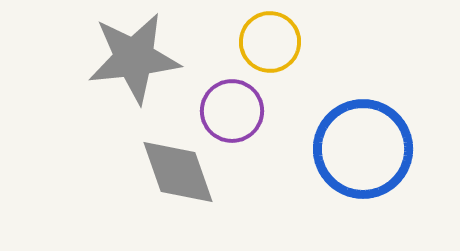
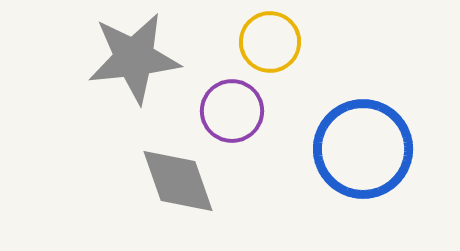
gray diamond: moved 9 px down
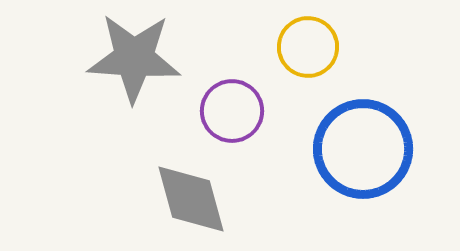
yellow circle: moved 38 px right, 5 px down
gray star: rotated 10 degrees clockwise
gray diamond: moved 13 px right, 18 px down; rotated 4 degrees clockwise
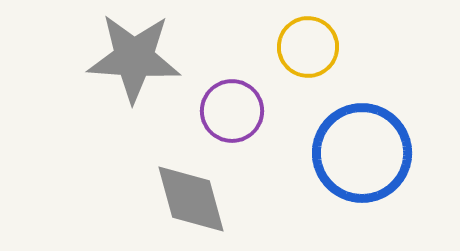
blue circle: moved 1 px left, 4 px down
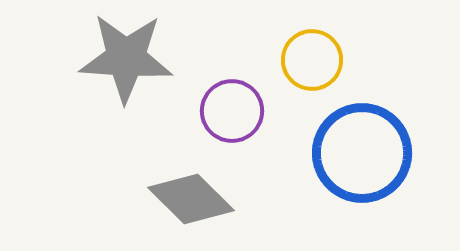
yellow circle: moved 4 px right, 13 px down
gray star: moved 8 px left
gray diamond: rotated 30 degrees counterclockwise
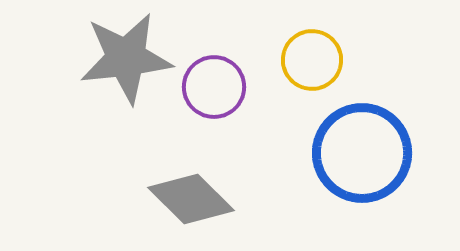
gray star: rotated 10 degrees counterclockwise
purple circle: moved 18 px left, 24 px up
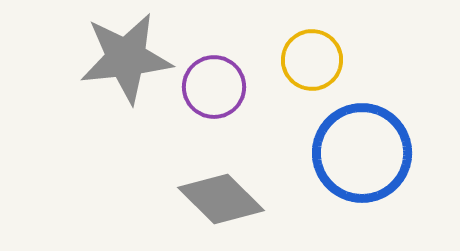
gray diamond: moved 30 px right
